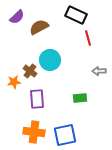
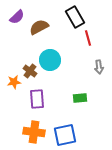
black rectangle: moved 1 px left, 2 px down; rotated 35 degrees clockwise
gray arrow: moved 4 px up; rotated 96 degrees counterclockwise
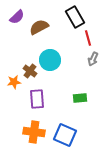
gray arrow: moved 6 px left, 8 px up; rotated 32 degrees clockwise
blue square: rotated 35 degrees clockwise
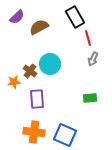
cyan circle: moved 4 px down
green rectangle: moved 10 px right
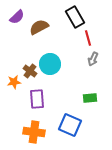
blue square: moved 5 px right, 10 px up
